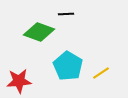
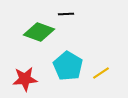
red star: moved 6 px right, 2 px up
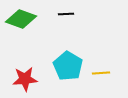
green diamond: moved 18 px left, 13 px up
yellow line: rotated 30 degrees clockwise
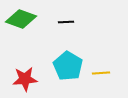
black line: moved 8 px down
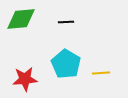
green diamond: rotated 24 degrees counterclockwise
cyan pentagon: moved 2 px left, 2 px up
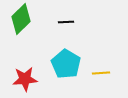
green diamond: rotated 40 degrees counterclockwise
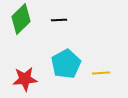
black line: moved 7 px left, 2 px up
cyan pentagon: rotated 12 degrees clockwise
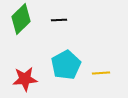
cyan pentagon: moved 1 px down
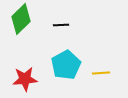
black line: moved 2 px right, 5 px down
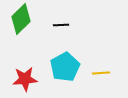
cyan pentagon: moved 1 px left, 2 px down
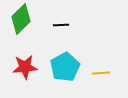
red star: moved 12 px up
